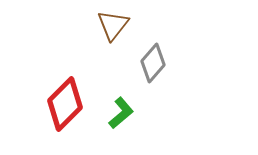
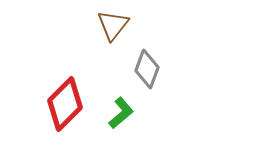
gray diamond: moved 6 px left, 6 px down; rotated 21 degrees counterclockwise
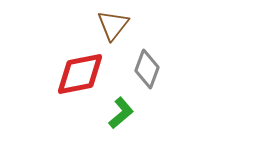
red diamond: moved 15 px right, 30 px up; rotated 34 degrees clockwise
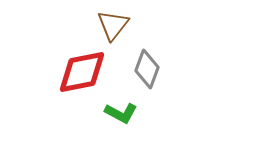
red diamond: moved 2 px right, 2 px up
green L-shape: rotated 68 degrees clockwise
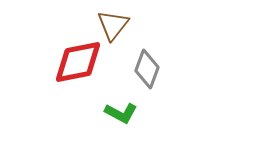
red diamond: moved 4 px left, 10 px up
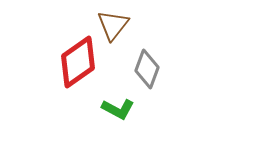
red diamond: rotated 24 degrees counterclockwise
green L-shape: moved 3 px left, 4 px up
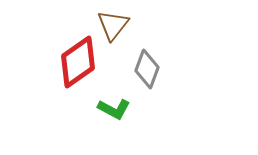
green L-shape: moved 4 px left
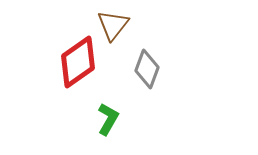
green L-shape: moved 6 px left, 10 px down; rotated 88 degrees counterclockwise
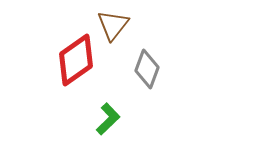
red diamond: moved 2 px left, 2 px up
green L-shape: rotated 16 degrees clockwise
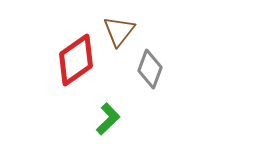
brown triangle: moved 6 px right, 6 px down
gray diamond: moved 3 px right
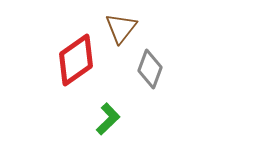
brown triangle: moved 2 px right, 3 px up
